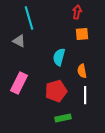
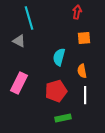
orange square: moved 2 px right, 4 px down
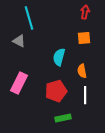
red arrow: moved 8 px right
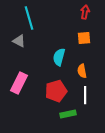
green rectangle: moved 5 px right, 4 px up
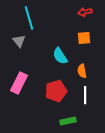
red arrow: rotated 112 degrees counterclockwise
gray triangle: rotated 24 degrees clockwise
cyan semicircle: moved 1 px right, 1 px up; rotated 48 degrees counterclockwise
green rectangle: moved 7 px down
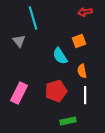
cyan line: moved 4 px right
orange square: moved 5 px left, 3 px down; rotated 16 degrees counterclockwise
pink rectangle: moved 10 px down
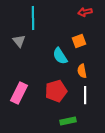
cyan line: rotated 15 degrees clockwise
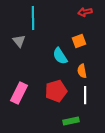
green rectangle: moved 3 px right
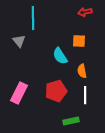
orange square: rotated 24 degrees clockwise
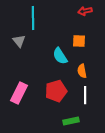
red arrow: moved 1 px up
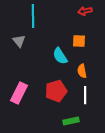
cyan line: moved 2 px up
